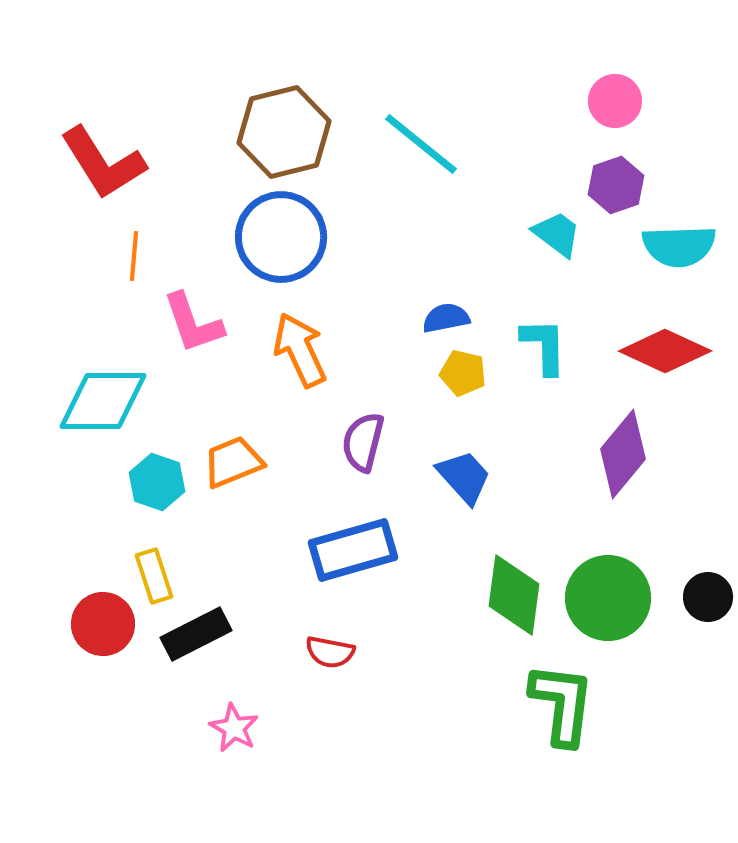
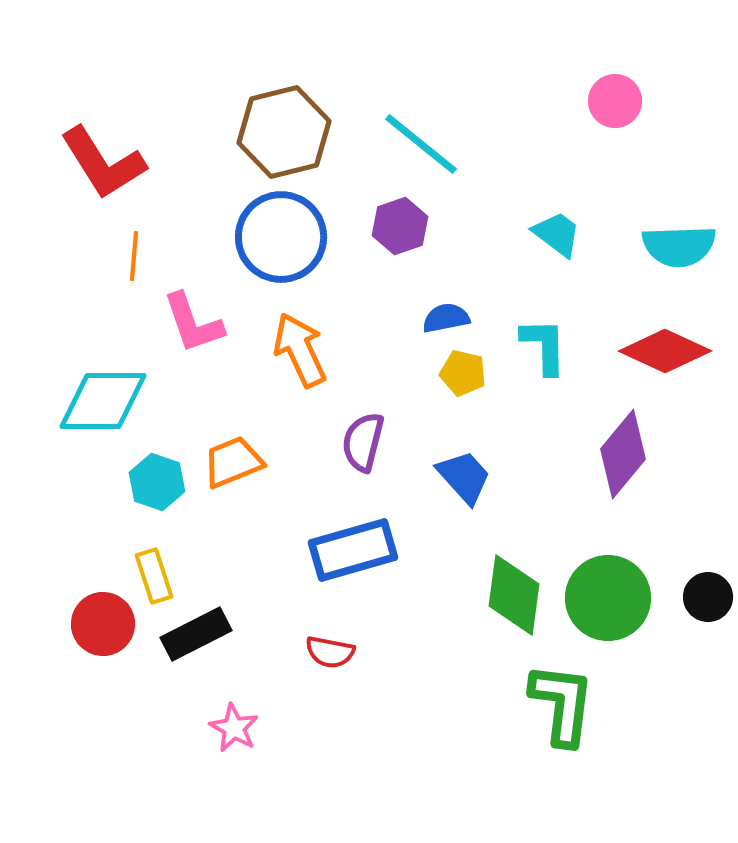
purple hexagon: moved 216 px left, 41 px down
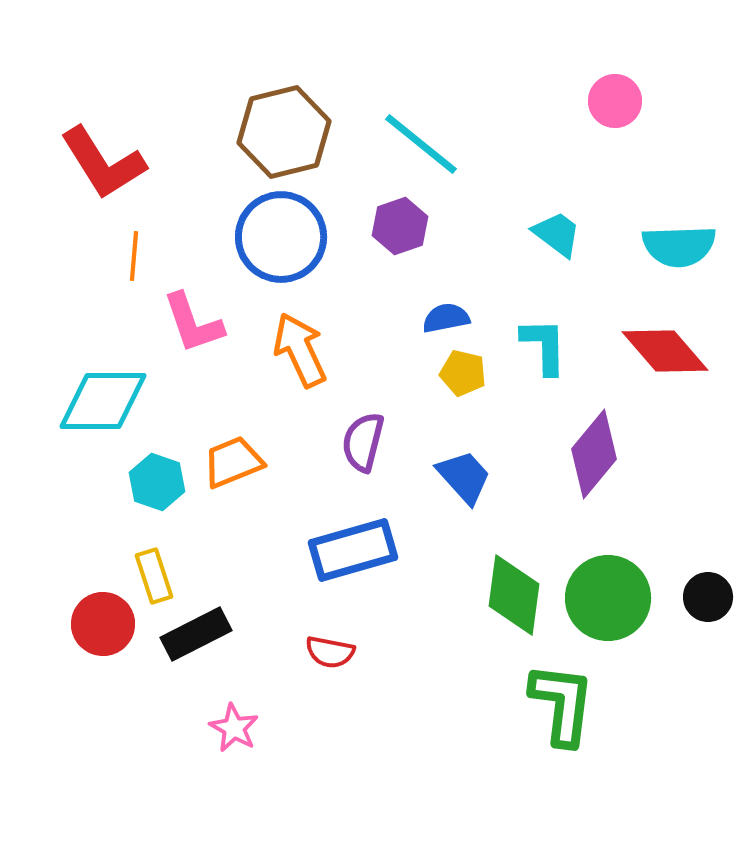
red diamond: rotated 24 degrees clockwise
purple diamond: moved 29 px left
